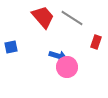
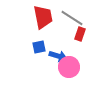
red trapezoid: rotated 30 degrees clockwise
red rectangle: moved 16 px left, 8 px up
blue square: moved 28 px right
pink circle: moved 2 px right
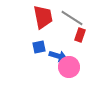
red rectangle: moved 1 px down
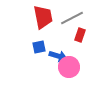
gray line: rotated 60 degrees counterclockwise
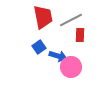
gray line: moved 1 px left, 2 px down
red rectangle: rotated 16 degrees counterclockwise
blue square: rotated 24 degrees counterclockwise
pink circle: moved 2 px right
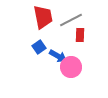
blue arrow: rotated 12 degrees clockwise
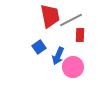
red trapezoid: moved 7 px right, 1 px up
blue arrow: rotated 84 degrees clockwise
pink circle: moved 2 px right
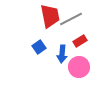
gray line: moved 1 px up
red rectangle: moved 6 px down; rotated 56 degrees clockwise
blue arrow: moved 4 px right, 2 px up; rotated 18 degrees counterclockwise
pink circle: moved 6 px right
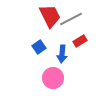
red trapezoid: rotated 15 degrees counterclockwise
pink circle: moved 26 px left, 11 px down
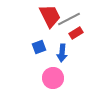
gray line: moved 2 px left
red rectangle: moved 4 px left, 8 px up
blue square: rotated 16 degrees clockwise
blue arrow: moved 1 px up
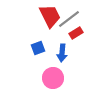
gray line: rotated 10 degrees counterclockwise
blue square: moved 1 px left, 1 px down
